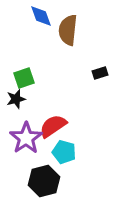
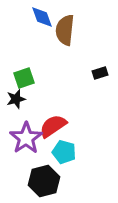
blue diamond: moved 1 px right, 1 px down
brown semicircle: moved 3 px left
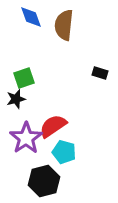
blue diamond: moved 11 px left
brown semicircle: moved 1 px left, 5 px up
black rectangle: rotated 35 degrees clockwise
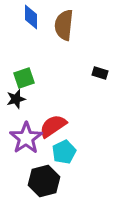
blue diamond: rotated 20 degrees clockwise
cyan pentagon: rotated 30 degrees clockwise
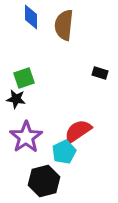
black star: rotated 24 degrees clockwise
red semicircle: moved 25 px right, 5 px down
purple star: moved 1 px up
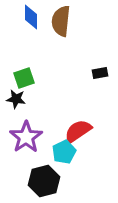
brown semicircle: moved 3 px left, 4 px up
black rectangle: rotated 28 degrees counterclockwise
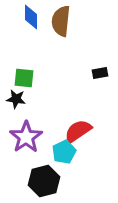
green square: rotated 25 degrees clockwise
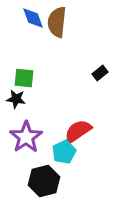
blue diamond: moved 2 px right, 1 px down; rotated 20 degrees counterclockwise
brown semicircle: moved 4 px left, 1 px down
black rectangle: rotated 28 degrees counterclockwise
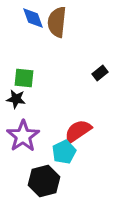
purple star: moved 3 px left, 1 px up
